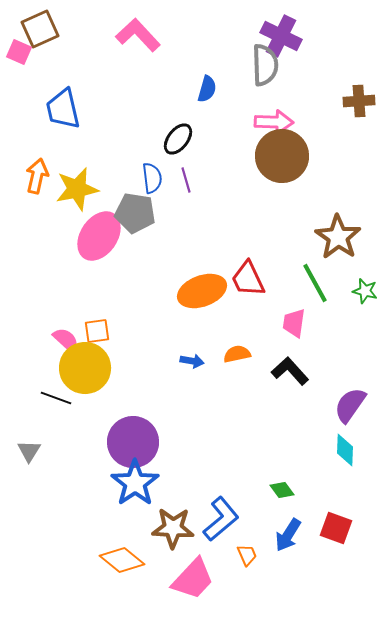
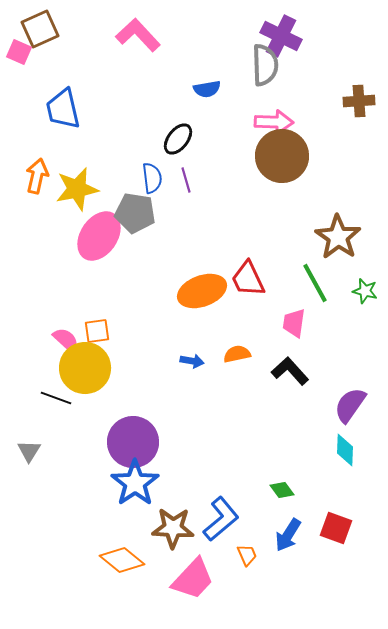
blue semicircle at (207, 89): rotated 64 degrees clockwise
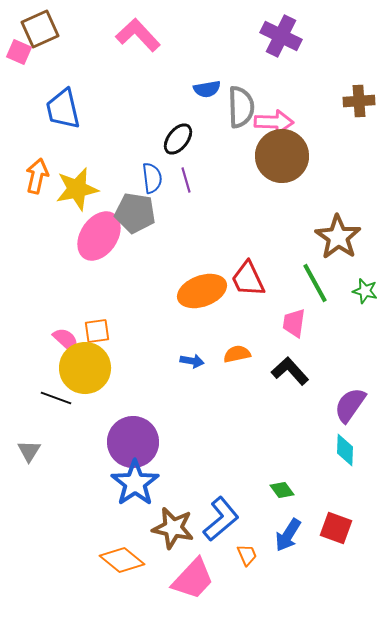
gray semicircle at (265, 65): moved 24 px left, 42 px down
brown star at (173, 528): rotated 9 degrees clockwise
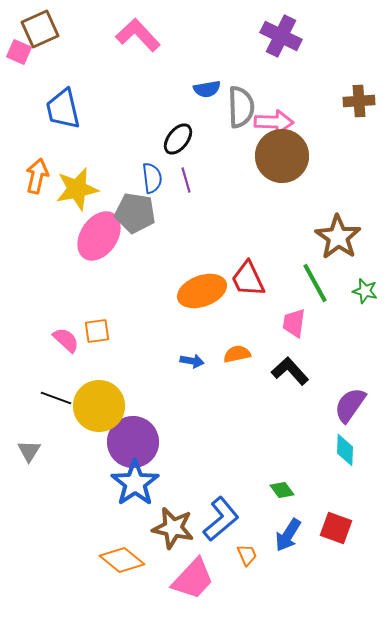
yellow circle at (85, 368): moved 14 px right, 38 px down
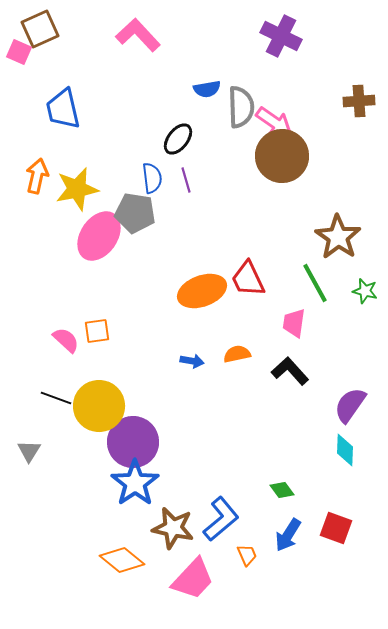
pink arrow at (274, 122): rotated 33 degrees clockwise
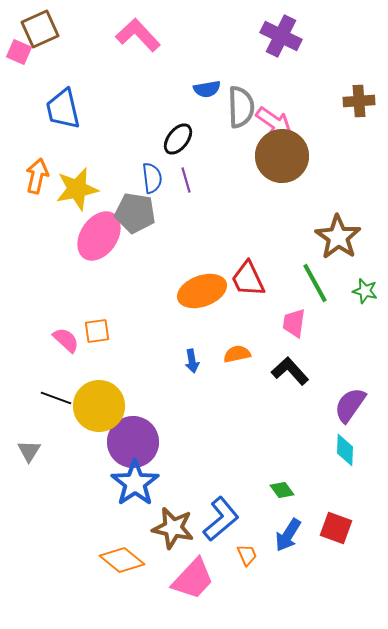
blue arrow at (192, 361): rotated 70 degrees clockwise
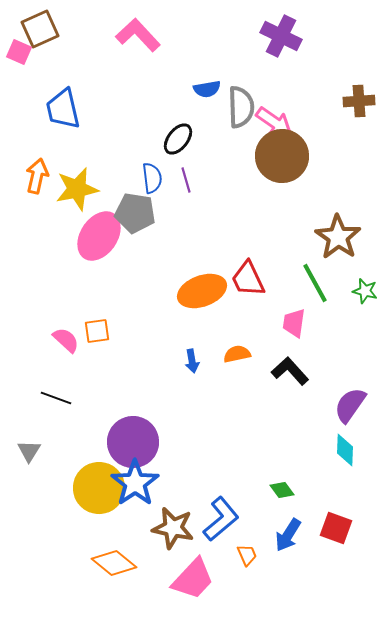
yellow circle at (99, 406): moved 82 px down
orange diamond at (122, 560): moved 8 px left, 3 px down
